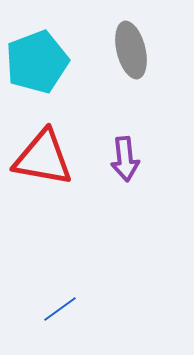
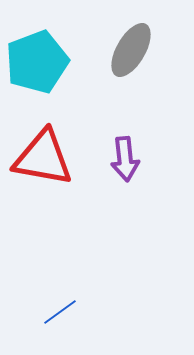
gray ellipse: rotated 44 degrees clockwise
blue line: moved 3 px down
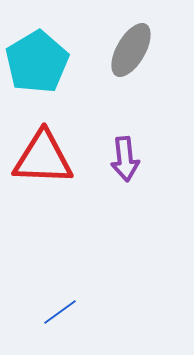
cyan pentagon: rotated 10 degrees counterclockwise
red triangle: rotated 8 degrees counterclockwise
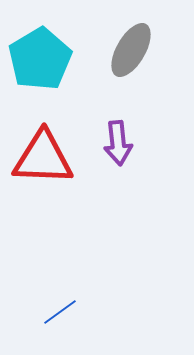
cyan pentagon: moved 3 px right, 3 px up
purple arrow: moved 7 px left, 16 px up
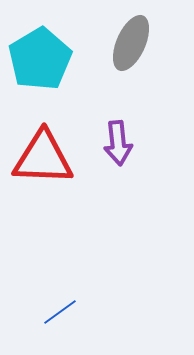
gray ellipse: moved 7 px up; rotated 6 degrees counterclockwise
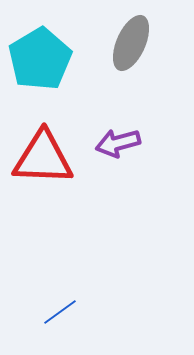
purple arrow: rotated 81 degrees clockwise
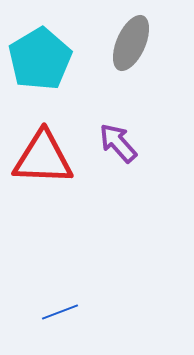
purple arrow: rotated 63 degrees clockwise
blue line: rotated 15 degrees clockwise
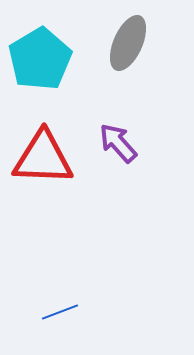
gray ellipse: moved 3 px left
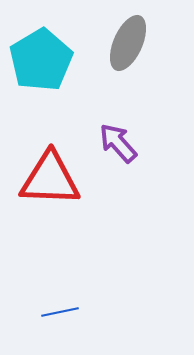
cyan pentagon: moved 1 px right, 1 px down
red triangle: moved 7 px right, 21 px down
blue line: rotated 9 degrees clockwise
